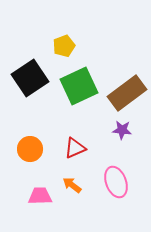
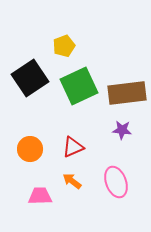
brown rectangle: rotated 30 degrees clockwise
red triangle: moved 2 px left, 1 px up
orange arrow: moved 4 px up
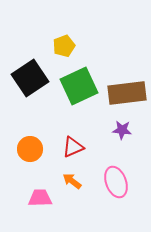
pink trapezoid: moved 2 px down
